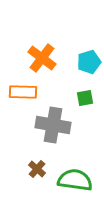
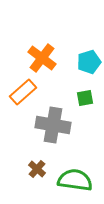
orange rectangle: rotated 44 degrees counterclockwise
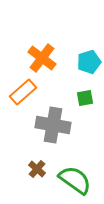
green semicircle: rotated 28 degrees clockwise
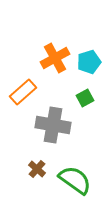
orange cross: moved 13 px right; rotated 24 degrees clockwise
green square: rotated 18 degrees counterclockwise
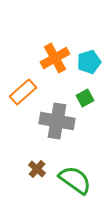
gray cross: moved 4 px right, 4 px up
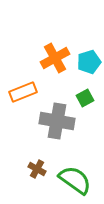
orange rectangle: rotated 20 degrees clockwise
brown cross: rotated 12 degrees counterclockwise
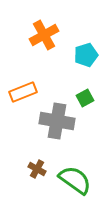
orange cross: moved 11 px left, 23 px up
cyan pentagon: moved 3 px left, 7 px up
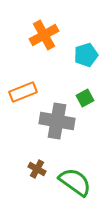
green semicircle: moved 2 px down
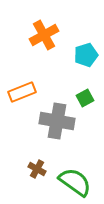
orange rectangle: moved 1 px left
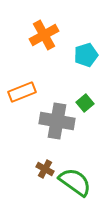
green square: moved 5 px down; rotated 12 degrees counterclockwise
brown cross: moved 8 px right
